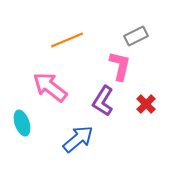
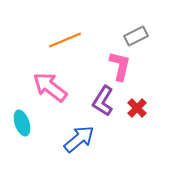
orange line: moved 2 px left
red cross: moved 9 px left, 4 px down
blue arrow: moved 1 px right
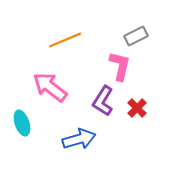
blue arrow: rotated 24 degrees clockwise
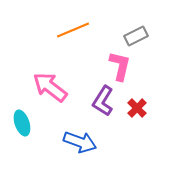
orange line: moved 8 px right, 10 px up
blue arrow: moved 1 px right, 3 px down; rotated 36 degrees clockwise
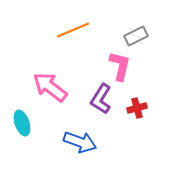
purple L-shape: moved 2 px left, 2 px up
red cross: rotated 30 degrees clockwise
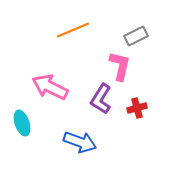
pink arrow: rotated 12 degrees counterclockwise
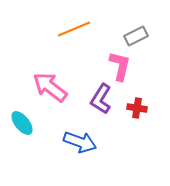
orange line: moved 1 px right, 1 px up
pink arrow: rotated 12 degrees clockwise
red cross: rotated 24 degrees clockwise
cyan ellipse: rotated 20 degrees counterclockwise
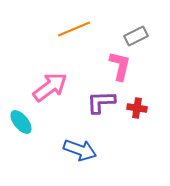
pink arrow: rotated 105 degrees clockwise
purple L-shape: moved 3 px down; rotated 56 degrees clockwise
cyan ellipse: moved 1 px left, 1 px up
blue arrow: moved 8 px down
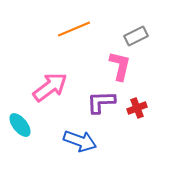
red cross: rotated 30 degrees counterclockwise
cyan ellipse: moved 1 px left, 3 px down
blue arrow: moved 9 px up
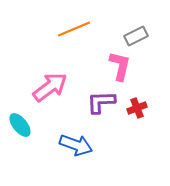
blue arrow: moved 4 px left, 4 px down
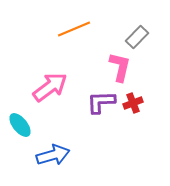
gray rectangle: moved 1 px right, 1 px down; rotated 20 degrees counterclockwise
pink L-shape: moved 1 px down
red cross: moved 4 px left, 5 px up
blue arrow: moved 23 px left, 10 px down; rotated 36 degrees counterclockwise
